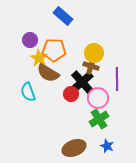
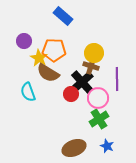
purple circle: moved 6 px left, 1 px down
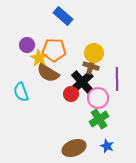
purple circle: moved 3 px right, 4 px down
cyan semicircle: moved 7 px left
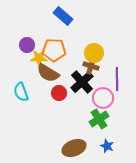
yellow star: rotated 30 degrees counterclockwise
red circle: moved 12 px left, 1 px up
pink circle: moved 5 px right
